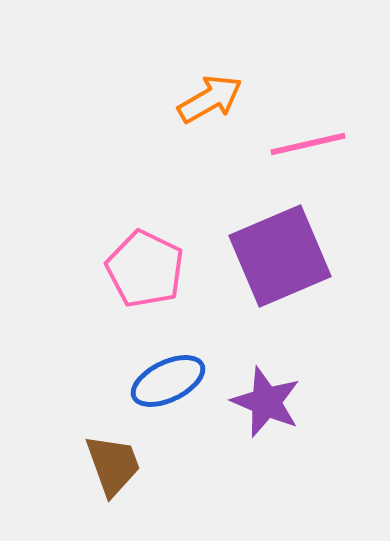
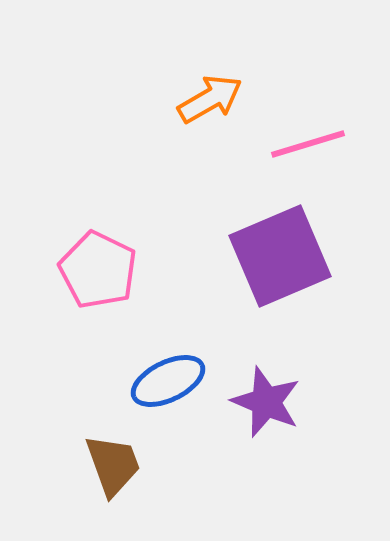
pink line: rotated 4 degrees counterclockwise
pink pentagon: moved 47 px left, 1 px down
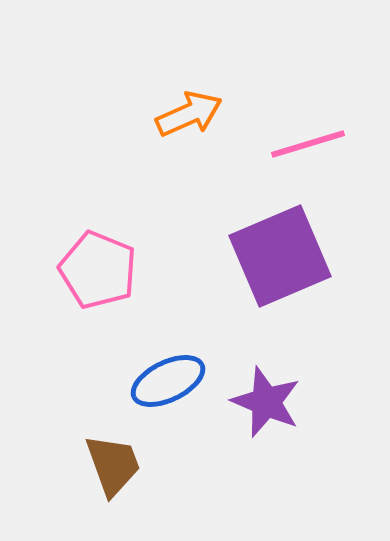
orange arrow: moved 21 px left, 15 px down; rotated 6 degrees clockwise
pink pentagon: rotated 4 degrees counterclockwise
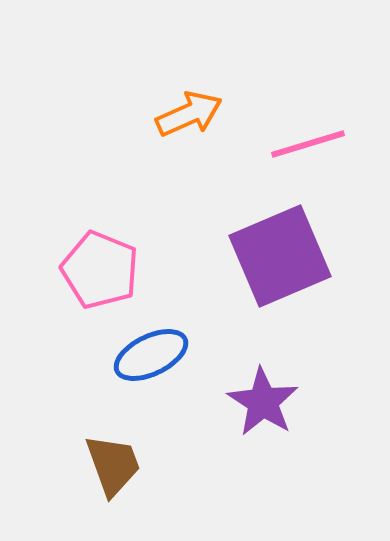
pink pentagon: moved 2 px right
blue ellipse: moved 17 px left, 26 px up
purple star: moved 3 px left; rotated 10 degrees clockwise
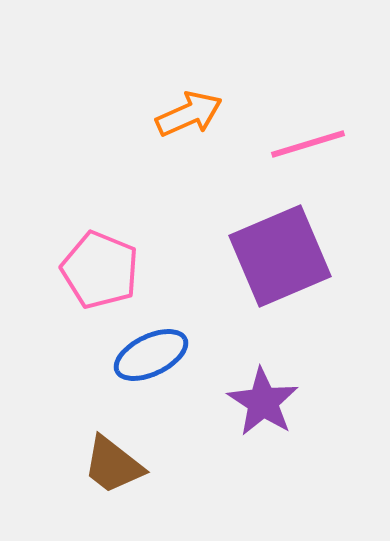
brown trapezoid: rotated 148 degrees clockwise
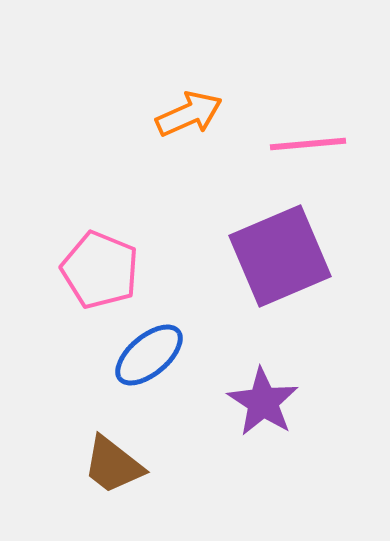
pink line: rotated 12 degrees clockwise
blue ellipse: moved 2 px left; rotated 14 degrees counterclockwise
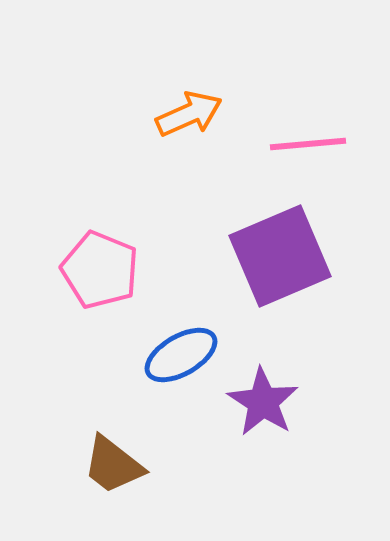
blue ellipse: moved 32 px right; rotated 10 degrees clockwise
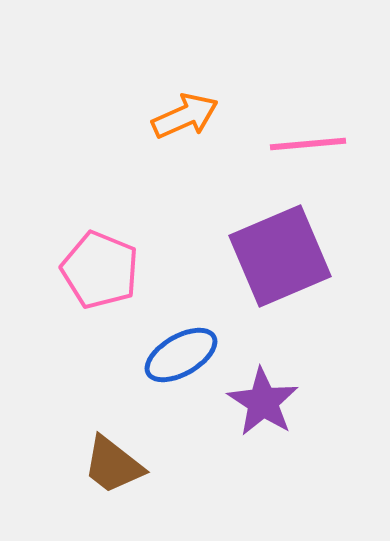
orange arrow: moved 4 px left, 2 px down
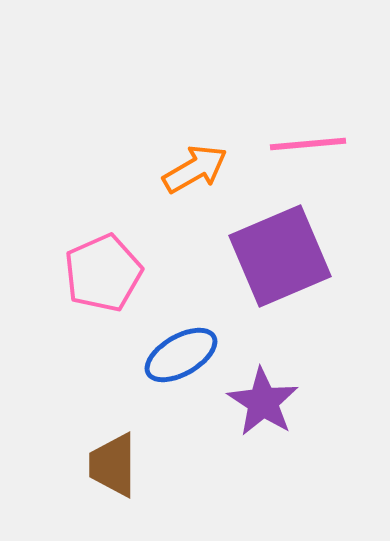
orange arrow: moved 10 px right, 53 px down; rotated 6 degrees counterclockwise
pink pentagon: moved 3 px right, 3 px down; rotated 26 degrees clockwise
brown trapezoid: rotated 52 degrees clockwise
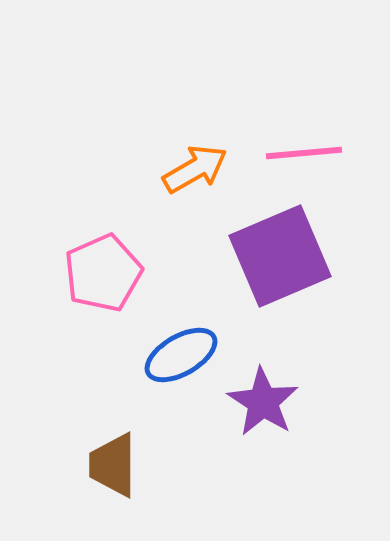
pink line: moved 4 px left, 9 px down
